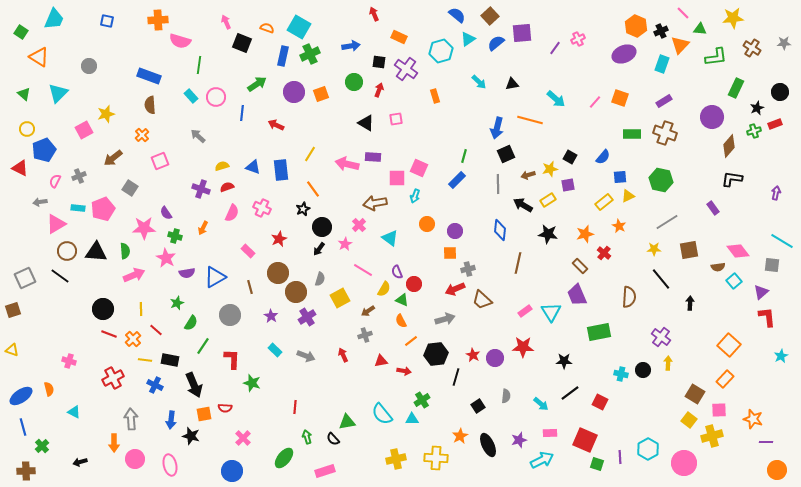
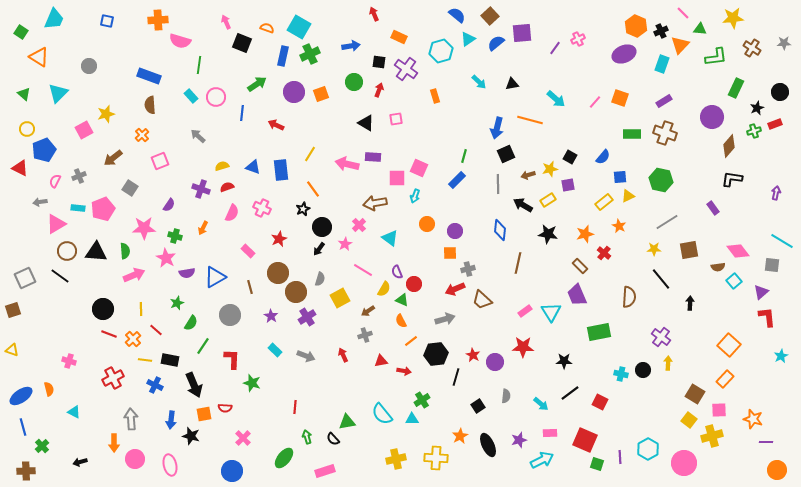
purple semicircle at (166, 213): moved 3 px right, 8 px up; rotated 112 degrees counterclockwise
purple circle at (495, 358): moved 4 px down
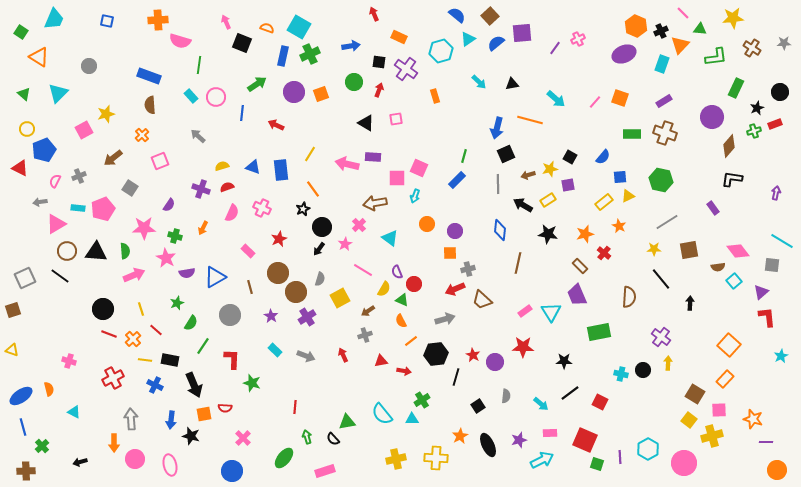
yellow line at (141, 309): rotated 16 degrees counterclockwise
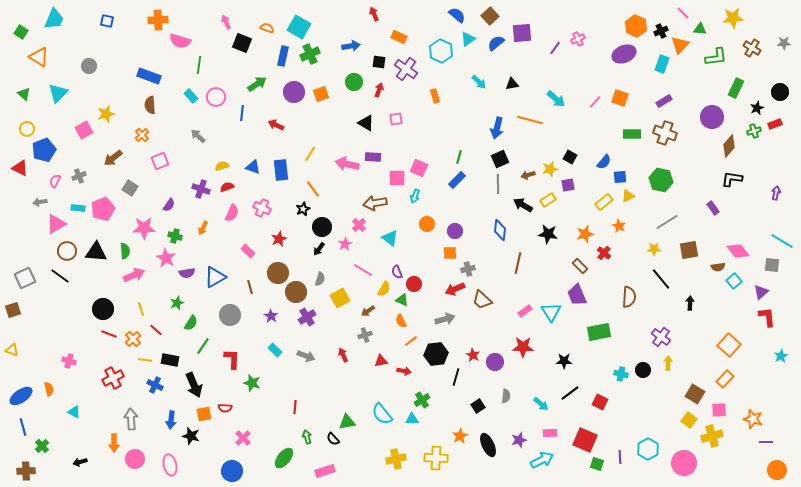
cyan hexagon at (441, 51): rotated 20 degrees counterclockwise
black square at (506, 154): moved 6 px left, 5 px down
green line at (464, 156): moved 5 px left, 1 px down
blue semicircle at (603, 157): moved 1 px right, 5 px down
